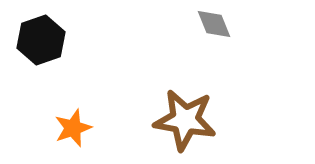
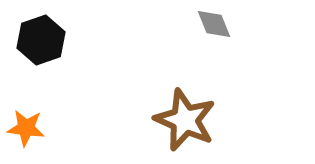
brown star: rotated 14 degrees clockwise
orange star: moved 47 px left; rotated 27 degrees clockwise
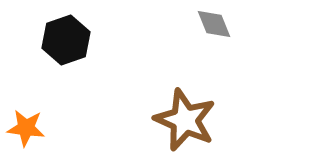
black hexagon: moved 25 px right
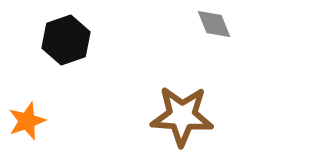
brown star: moved 3 px left, 4 px up; rotated 20 degrees counterclockwise
orange star: moved 1 px right, 7 px up; rotated 27 degrees counterclockwise
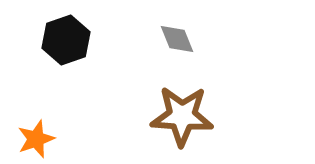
gray diamond: moved 37 px left, 15 px down
orange star: moved 9 px right, 18 px down
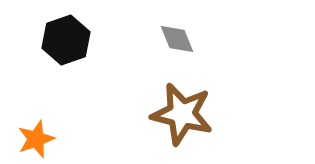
brown star: moved 2 px up; rotated 10 degrees clockwise
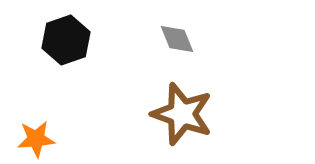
brown star: rotated 6 degrees clockwise
orange star: rotated 15 degrees clockwise
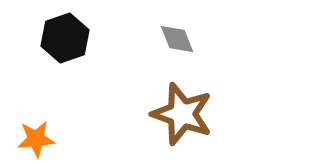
black hexagon: moved 1 px left, 2 px up
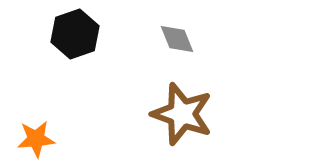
black hexagon: moved 10 px right, 4 px up
